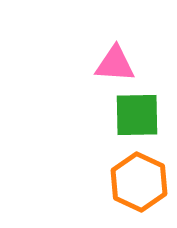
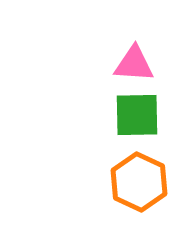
pink triangle: moved 19 px right
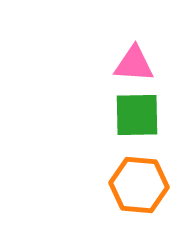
orange hexagon: moved 3 px down; rotated 20 degrees counterclockwise
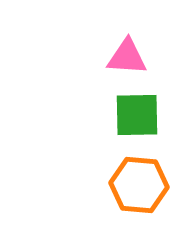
pink triangle: moved 7 px left, 7 px up
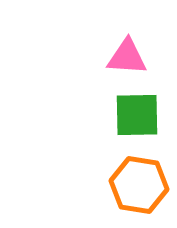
orange hexagon: rotated 4 degrees clockwise
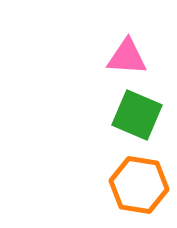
green square: rotated 24 degrees clockwise
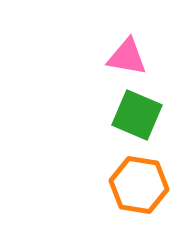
pink triangle: rotated 6 degrees clockwise
